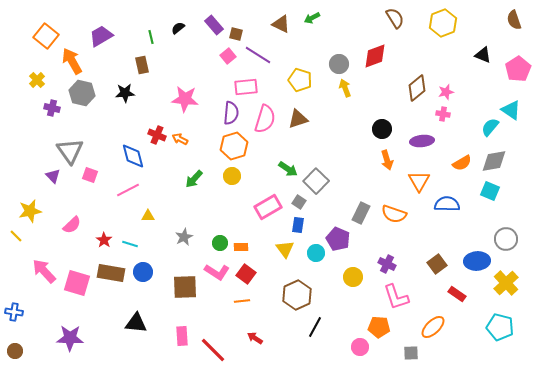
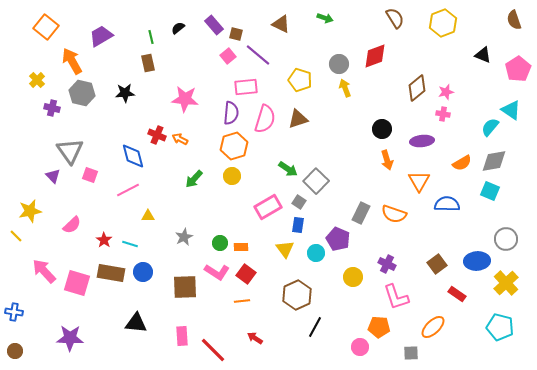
green arrow at (312, 18): moved 13 px right; rotated 133 degrees counterclockwise
orange square at (46, 36): moved 9 px up
purple line at (258, 55): rotated 8 degrees clockwise
brown rectangle at (142, 65): moved 6 px right, 2 px up
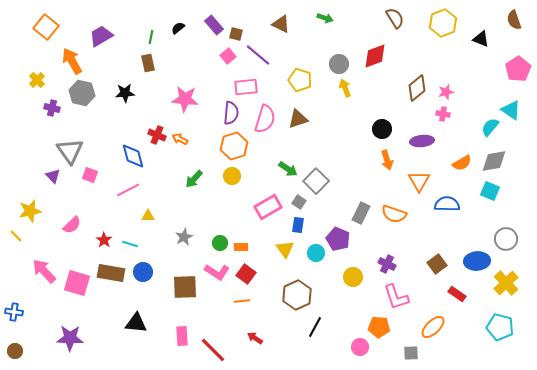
green line at (151, 37): rotated 24 degrees clockwise
black triangle at (483, 55): moved 2 px left, 16 px up
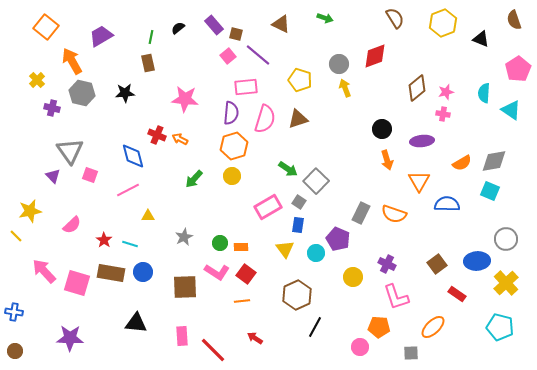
cyan semicircle at (490, 127): moved 6 px left, 34 px up; rotated 36 degrees counterclockwise
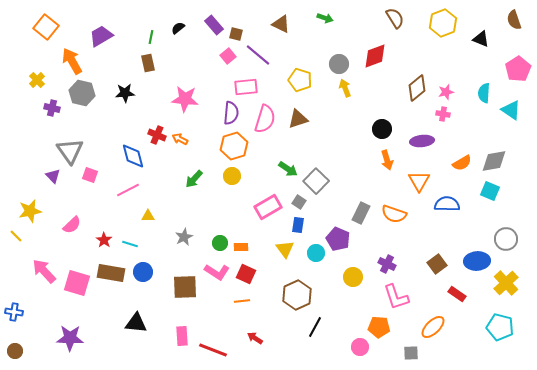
red square at (246, 274): rotated 12 degrees counterclockwise
red line at (213, 350): rotated 24 degrees counterclockwise
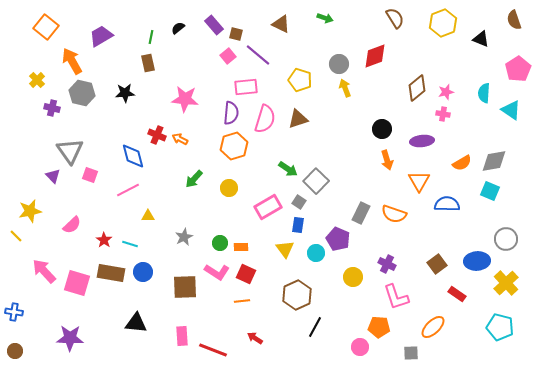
yellow circle at (232, 176): moved 3 px left, 12 px down
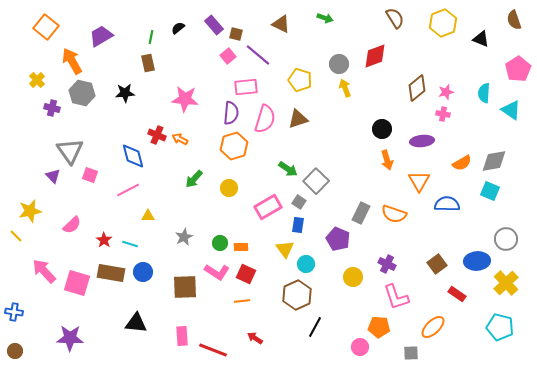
cyan circle at (316, 253): moved 10 px left, 11 px down
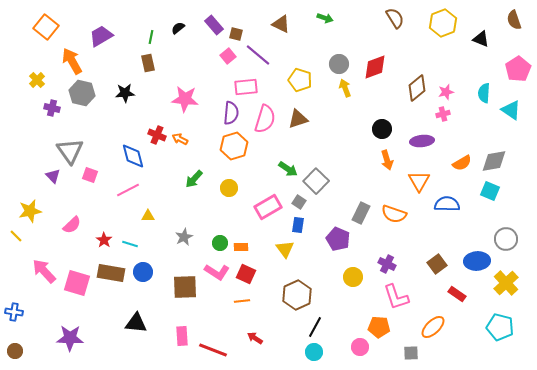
red diamond at (375, 56): moved 11 px down
pink cross at (443, 114): rotated 24 degrees counterclockwise
cyan circle at (306, 264): moved 8 px right, 88 px down
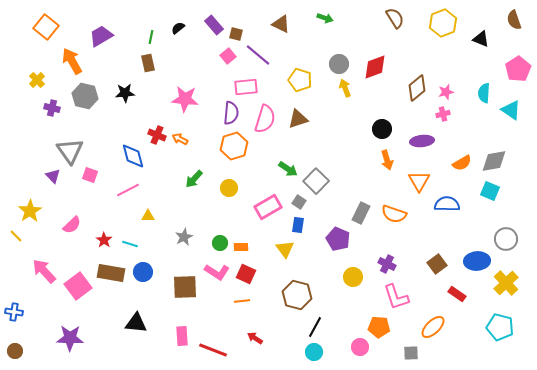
gray hexagon at (82, 93): moved 3 px right, 3 px down
yellow star at (30, 211): rotated 20 degrees counterclockwise
pink square at (77, 283): moved 1 px right, 3 px down; rotated 36 degrees clockwise
brown hexagon at (297, 295): rotated 20 degrees counterclockwise
